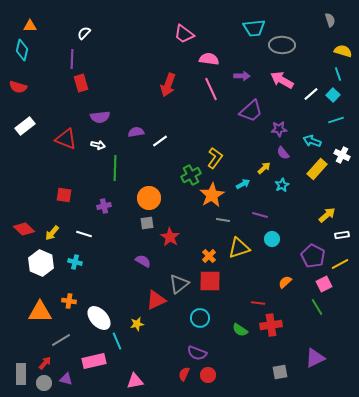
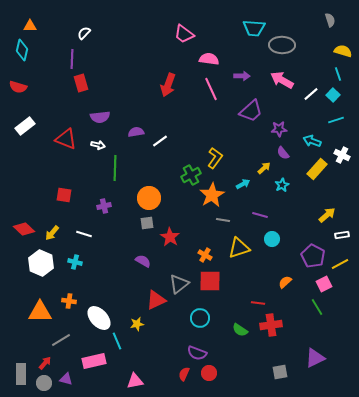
cyan trapezoid at (254, 28): rotated 10 degrees clockwise
orange cross at (209, 256): moved 4 px left, 1 px up; rotated 16 degrees counterclockwise
red circle at (208, 375): moved 1 px right, 2 px up
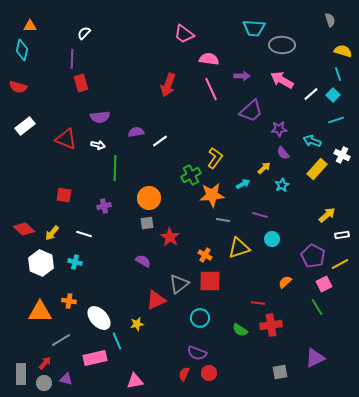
orange star at (212, 195): rotated 25 degrees clockwise
pink rectangle at (94, 361): moved 1 px right, 3 px up
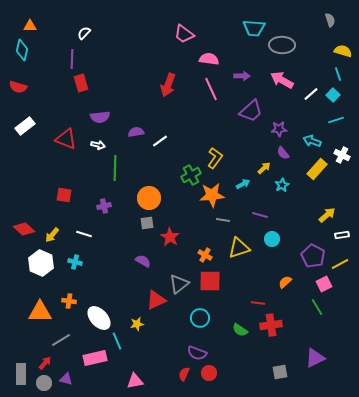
yellow arrow at (52, 233): moved 2 px down
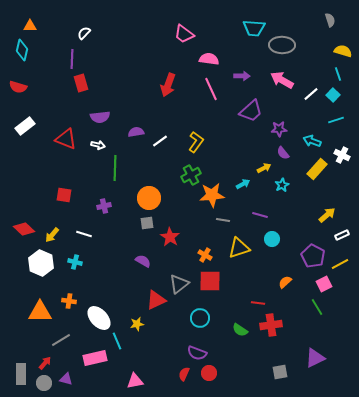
yellow L-shape at (215, 158): moved 19 px left, 16 px up
yellow arrow at (264, 168): rotated 16 degrees clockwise
white rectangle at (342, 235): rotated 16 degrees counterclockwise
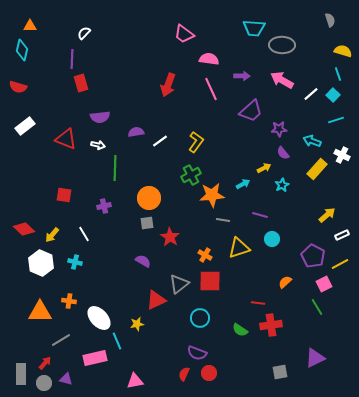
white line at (84, 234): rotated 42 degrees clockwise
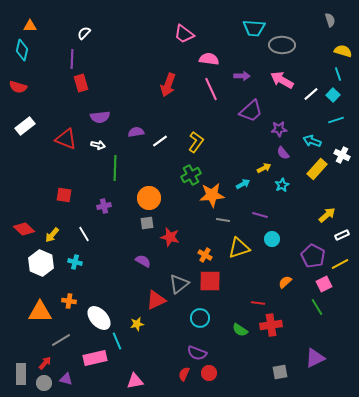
red star at (170, 237): rotated 18 degrees counterclockwise
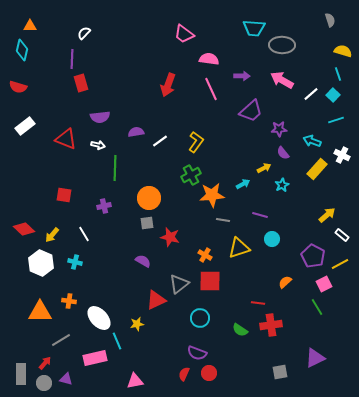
white rectangle at (342, 235): rotated 64 degrees clockwise
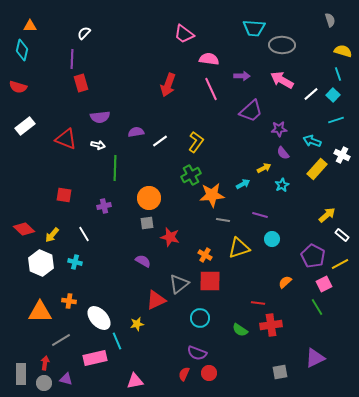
red arrow at (45, 363): rotated 32 degrees counterclockwise
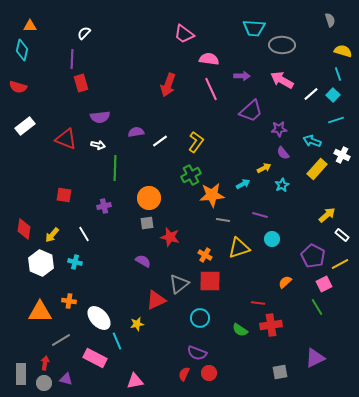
red diamond at (24, 229): rotated 55 degrees clockwise
pink rectangle at (95, 358): rotated 40 degrees clockwise
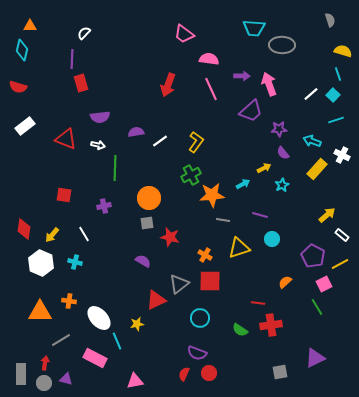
pink arrow at (282, 80): moved 13 px left, 4 px down; rotated 40 degrees clockwise
